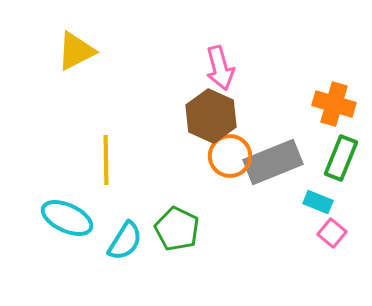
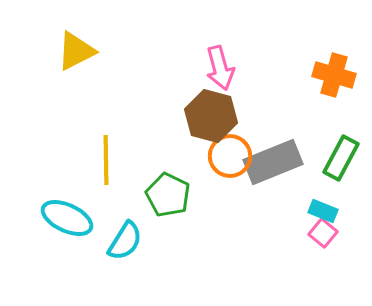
orange cross: moved 29 px up
brown hexagon: rotated 9 degrees counterclockwise
green rectangle: rotated 6 degrees clockwise
cyan rectangle: moved 5 px right, 9 px down
green pentagon: moved 9 px left, 34 px up
pink square: moved 9 px left
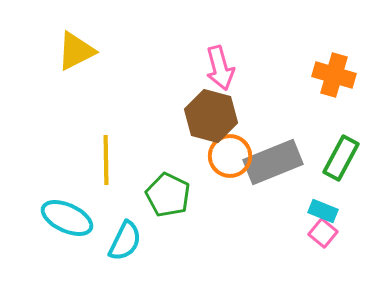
cyan semicircle: rotated 6 degrees counterclockwise
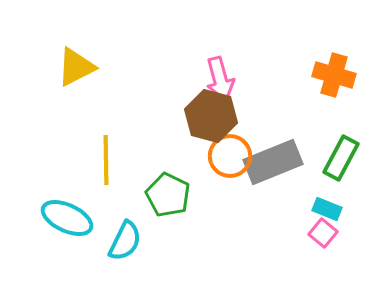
yellow triangle: moved 16 px down
pink arrow: moved 11 px down
cyan rectangle: moved 4 px right, 2 px up
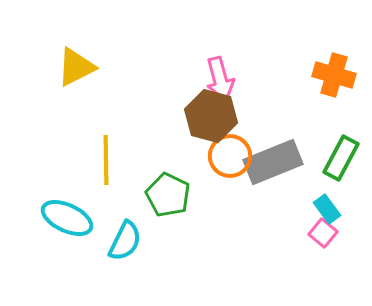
cyan rectangle: rotated 32 degrees clockwise
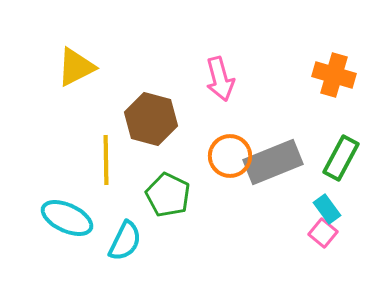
brown hexagon: moved 60 px left, 3 px down
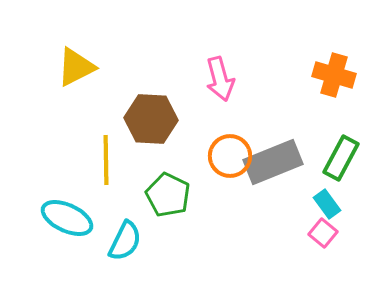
brown hexagon: rotated 12 degrees counterclockwise
cyan rectangle: moved 5 px up
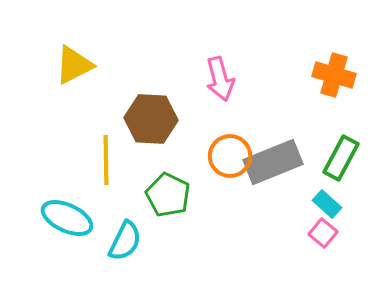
yellow triangle: moved 2 px left, 2 px up
cyan rectangle: rotated 12 degrees counterclockwise
